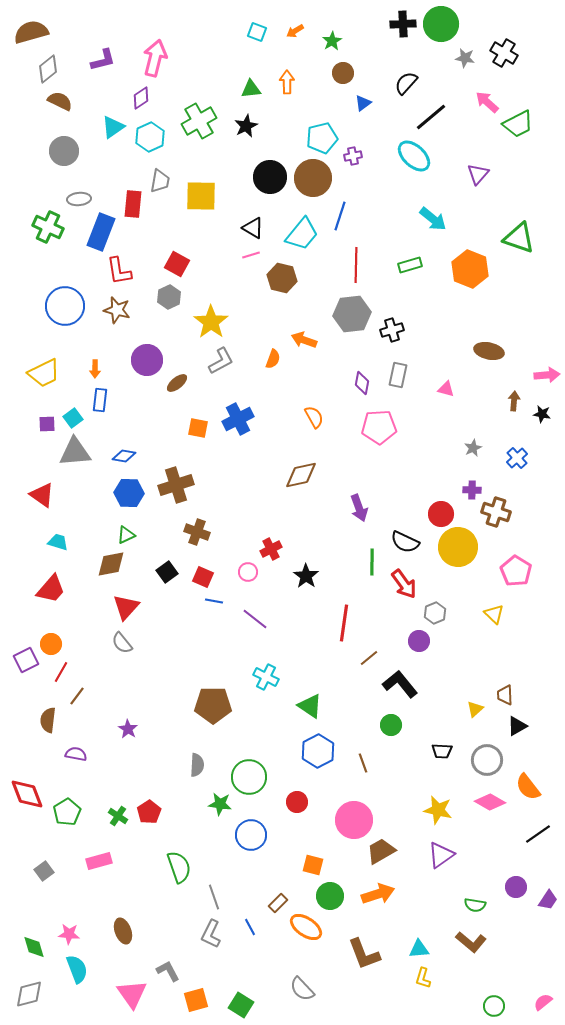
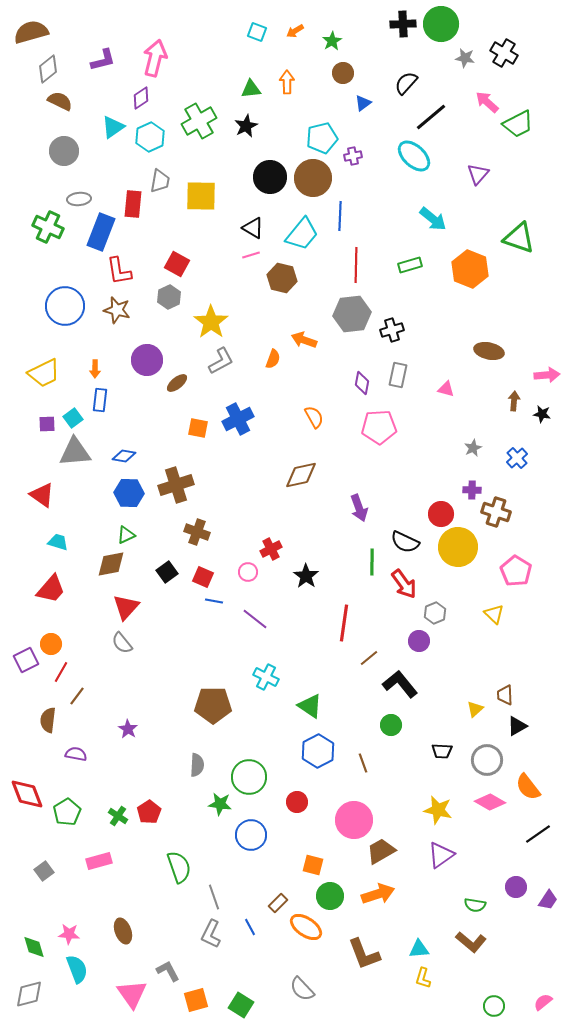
blue line at (340, 216): rotated 16 degrees counterclockwise
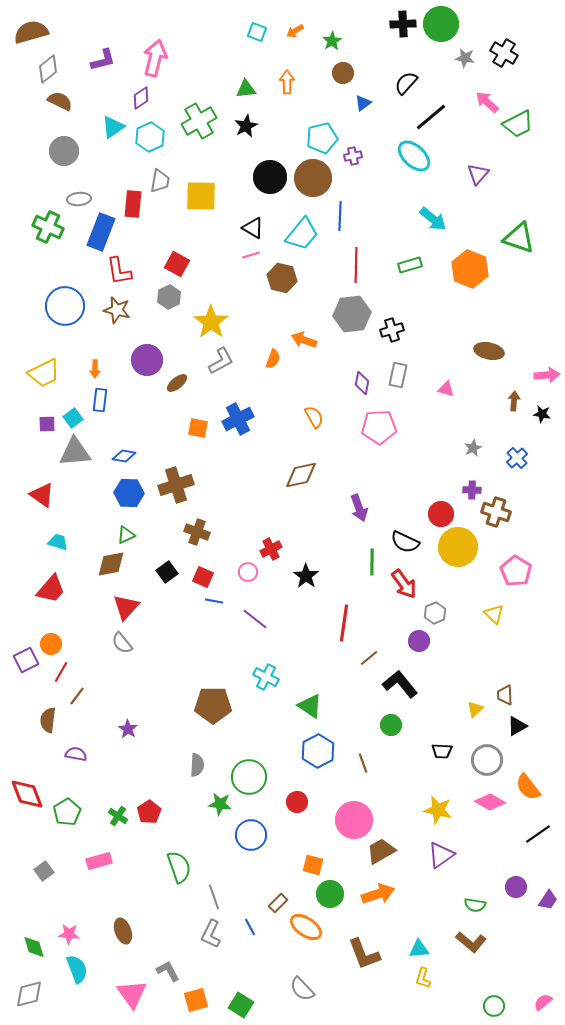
green triangle at (251, 89): moved 5 px left
green circle at (330, 896): moved 2 px up
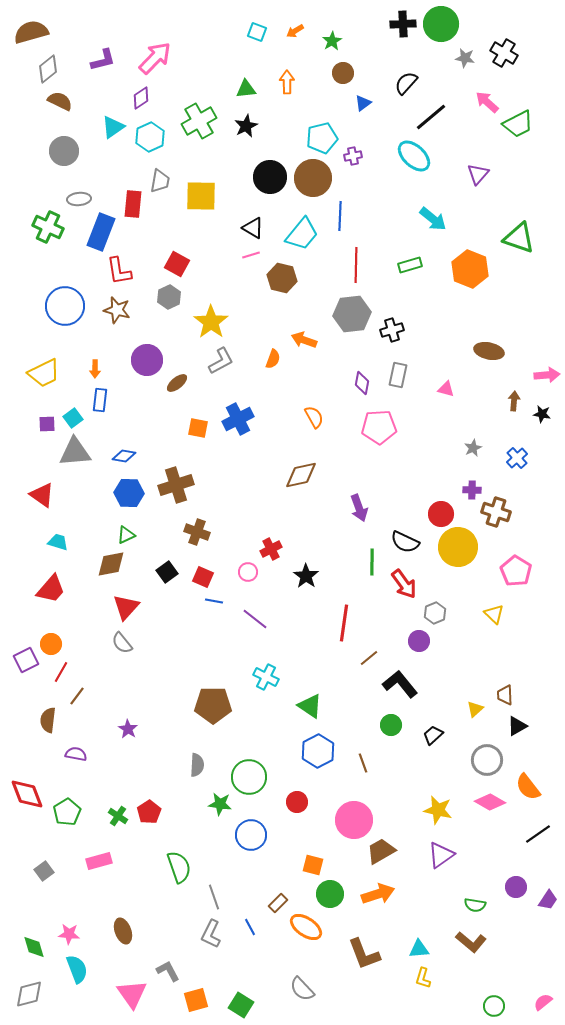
pink arrow at (155, 58): rotated 30 degrees clockwise
black trapezoid at (442, 751): moved 9 px left, 16 px up; rotated 135 degrees clockwise
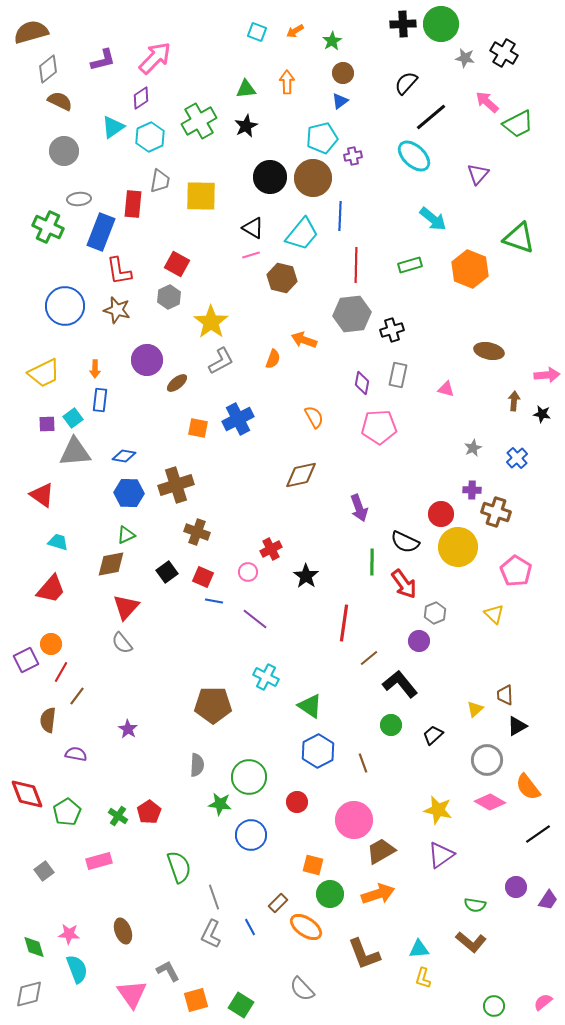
blue triangle at (363, 103): moved 23 px left, 2 px up
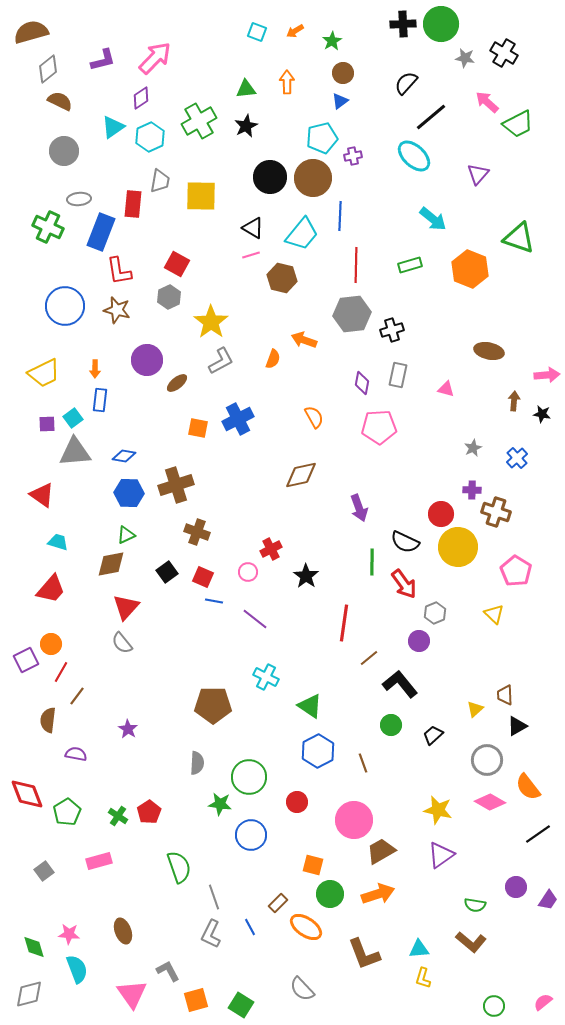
gray semicircle at (197, 765): moved 2 px up
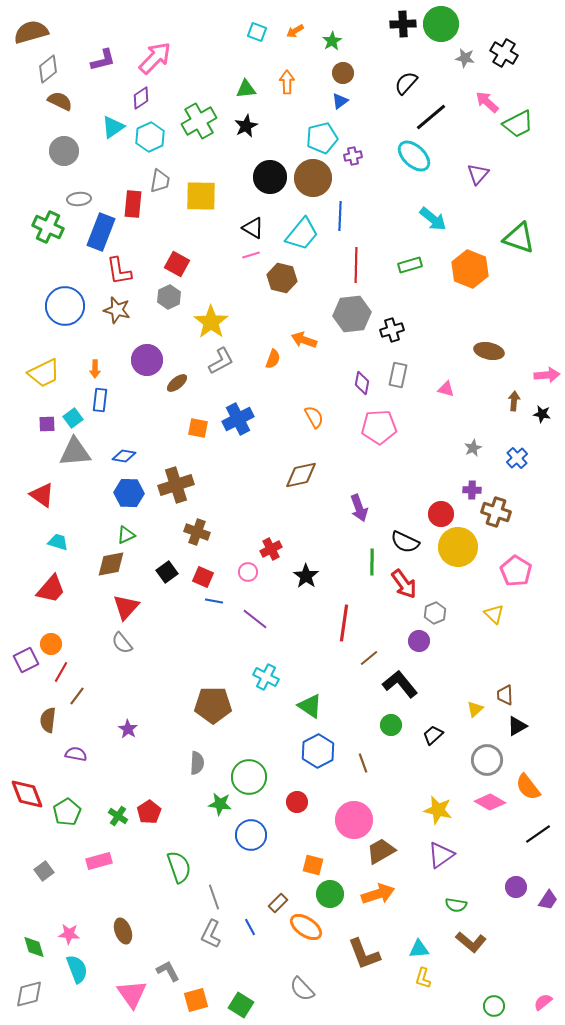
green semicircle at (475, 905): moved 19 px left
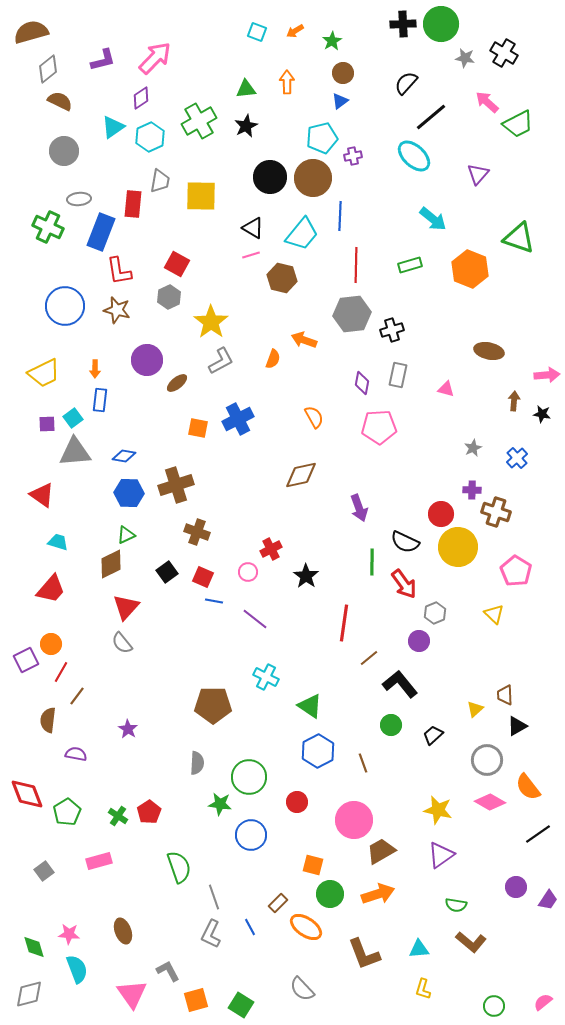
brown diamond at (111, 564): rotated 16 degrees counterclockwise
yellow L-shape at (423, 978): moved 11 px down
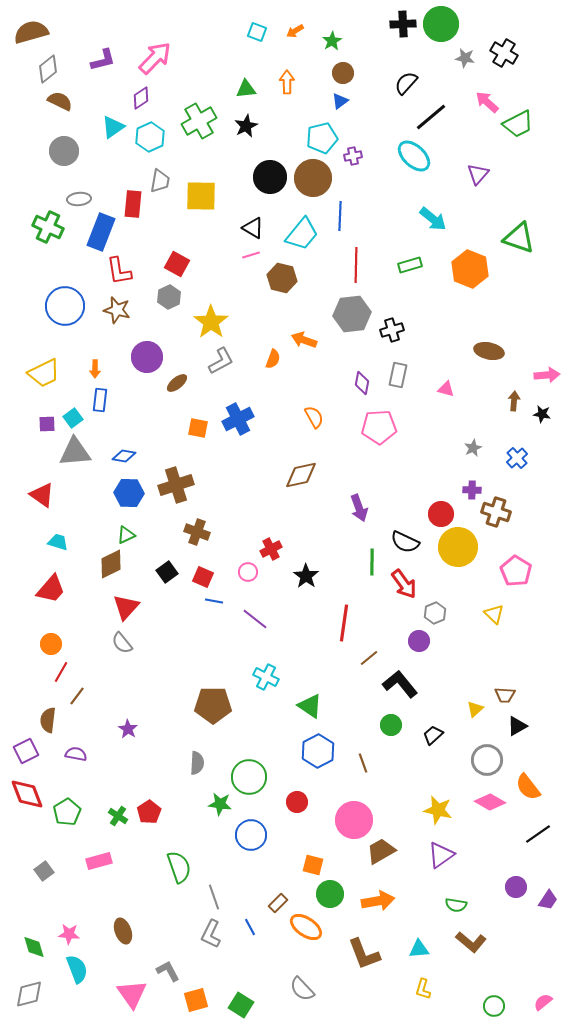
purple circle at (147, 360): moved 3 px up
purple square at (26, 660): moved 91 px down
brown trapezoid at (505, 695): rotated 85 degrees counterclockwise
orange arrow at (378, 894): moved 7 px down; rotated 8 degrees clockwise
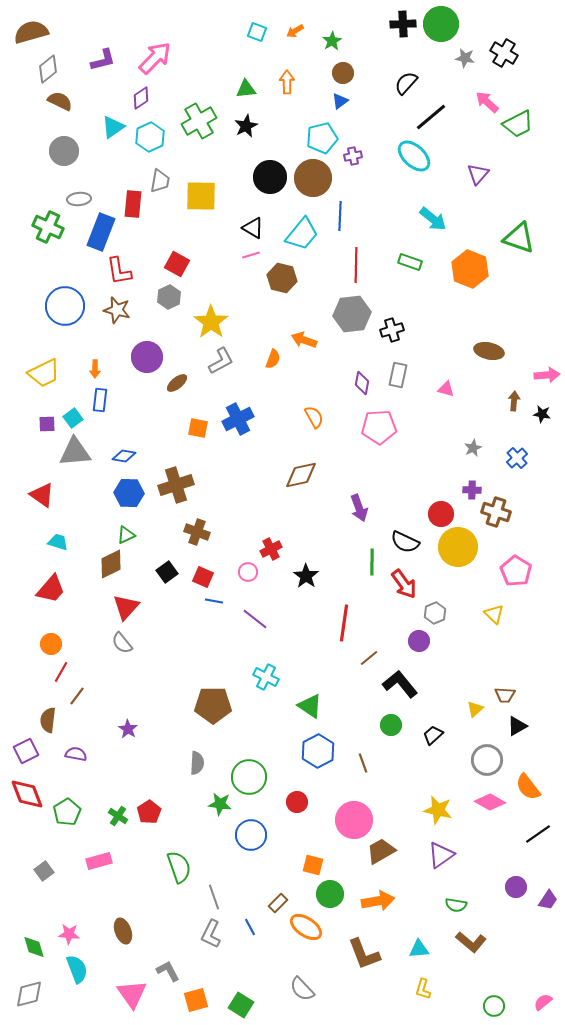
green rectangle at (410, 265): moved 3 px up; rotated 35 degrees clockwise
